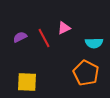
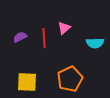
pink triangle: rotated 16 degrees counterclockwise
red line: rotated 24 degrees clockwise
cyan semicircle: moved 1 px right
orange pentagon: moved 16 px left, 6 px down; rotated 20 degrees clockwise
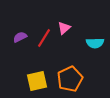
red line: rotated 36 degrees clockwise
yellow square: moved 10 px right, 1 px up; rotated 15 degrees counterclockwise
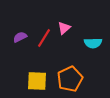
cyan semicircle: moved 2 px left
yellow square: rotated 15 degrees clockwise
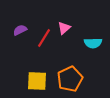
purple semicircle: moved 7 px up
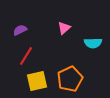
red line: moved 18 px left, 18 px down
yellow square: rotated 15 degrees counterclockwise
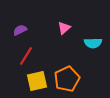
orange pentagon: moved 3 px left
